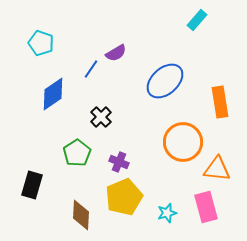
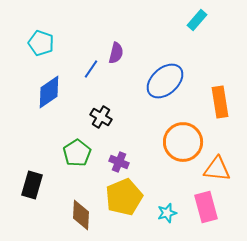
purple semicircle: rotated 45 degrees counterclockwise
blue diamond: moved 4 px left, 2 px up
black cross: rotated 15 degrees counterclockwise
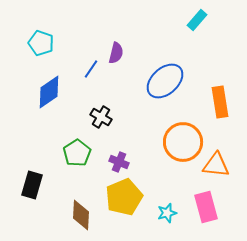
orange triangle: moved 1 px left, 4 px up
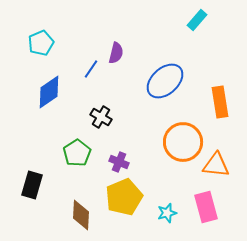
cyan pentagon: rotated 30 degrees clockwise
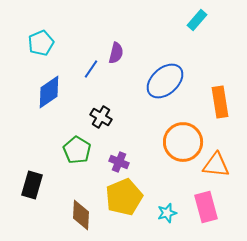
green pentagon: moved 3 px up; rotated 8 degrees counterclockwise
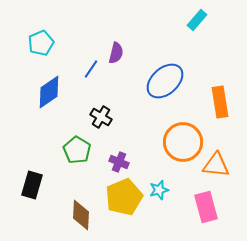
cyan star: moved 8 px left, 23 px up
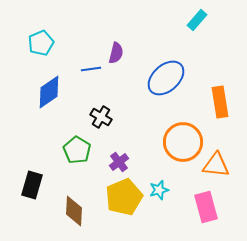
blue line: rotated 48 degrees clockwise
blue ellipse: moved 1 px right, 3 px up
purple cross: rotated 30 degrees clockwise
brown diamond: moved 7 px left, 4 px up
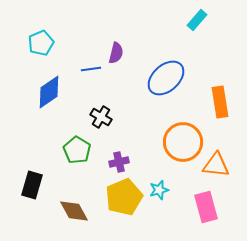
purple cross: rotated 24 degrees clockwise
brown diamond: rotated 32 degrees counterclockwise
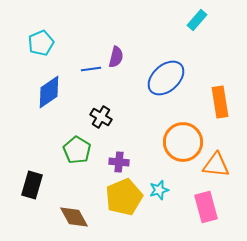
purple semicircle: moved 4 px down
purple cross: rotated 18 degrees clockwise
brown diamond: moved 6 px down
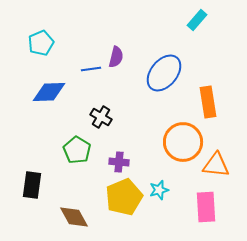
blue ellipse: moved 2 px left, 5 px up; rotated 9 degrees counterclockwise
blue diamond: rotated 32 degrees clockwise
orange rectangle: moved 12 px left
black rectangle: rotated 8 degrees counterclockwise
pink rectangle: rotated 12 degrees clockwise
